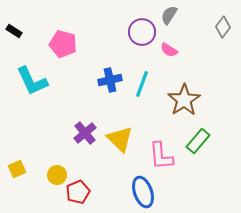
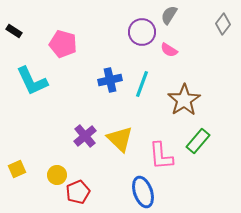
gray diamond: moved 3 px up
purple cross: moved 3 px down
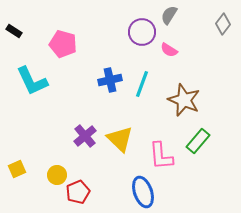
brown star: rotated 16 degrees counterclockwise
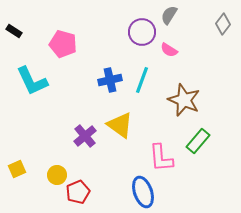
cyan line: moved 4 px up
yellow triangle: moved 14 px up; rotated 8 degrees counterclockwise
pink L-shape: moved 2 px down
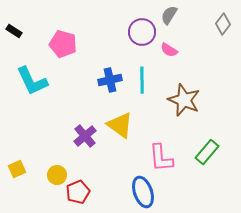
cyan line: rotated 20 degrees counterclockwise
green rectangle: moved 9 px right, 11 px down
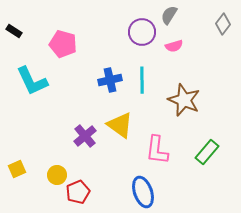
pink semicircle: moved 5 px right, 4 px up; rotated 48 degrees counterclockwise
pink L-shape: moved 4 px left, 8 px up; rotated 12 degrees clockwise
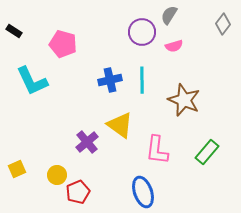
purple cross: moved 2 px right, 6 px down
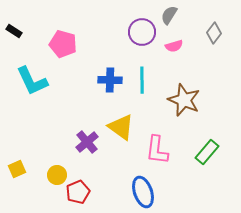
gray diamond: moved 9 px left, 9 px down
blue cross: rotated 15 degrees clockwise
yellow triangle: moved 1 px right, 2 px down
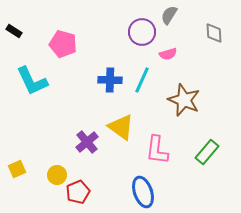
gray diamond: rotated 40 degrees counterclockwise
pink semicircle: moved 6 px left, 8 px down
cyan line: rotated 24 degrees clockwise
